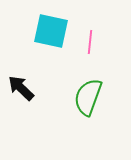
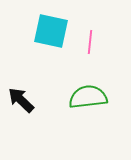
black arrow: moved 12 px down
green semicircle: rotated 63 degrees clockwise
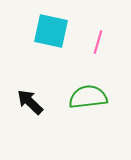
pink line: moved 8 px right; rotated 10 degrees clockwise
black arrow: moved 9 px right, 2 px down
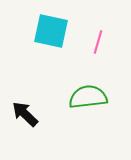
black arrow: moved 5 px left, 12 px down
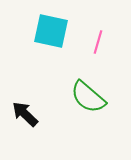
green semicircle: rotated 132 degrees counterclockwise
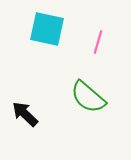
cyan square: moved 4 px left, 2 px up
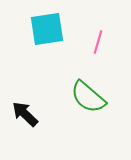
cyan square: rotated 21 degrees counterclockwise
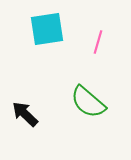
green semicircle: moved 5 px down
